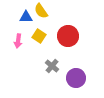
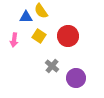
pink arrow: moved 4 px left, 1 px up
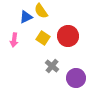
blue triangle: rotated 24 degrees counterclockwise
yellow square: moved 4 px right, 2 px down
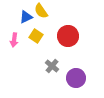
yellow square: moved 7 px left, 2 px up
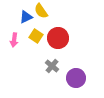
red circle: moved 10 px left, 2 px down
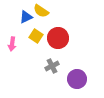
yellow semicircle: rotated 21 degrees counterclockwise
pink arrow: moved 2 px left, 4 px down
gray cross: rotated 24 degrees clockwise
purple circle: moved 1 px right, 1 px down
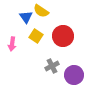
blue triangle: rotated 40 degrees counterclockwise
red circle: moved 5 px right, 2 px up
purple circle: moved 3 px left, 4 px up
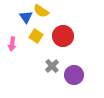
gray cross: rotated 16 degrees counterclockwise
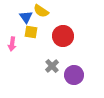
yellow square: moved 5 px left, 4 px up; rotated 24 degrees counterclockwise
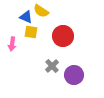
blue triangle: rotated 32 degrees counterclockwise
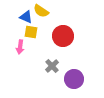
pink arrow: moved 8 px right, 3 px down
purple circle: moved 4 px down
